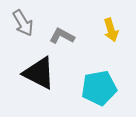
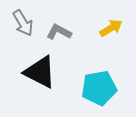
yellow arrow: moved 2 px up; rotated 105 degrees counterclockwise
gray L-shape: moved 3 px left, 4 px up
black triangle: moved 1 px right, 1 px up
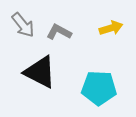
gray arrow: moved 2 px down; rotated 8 degrees counterclockwise
yellow arrow: rotated 15 degrees clockwise
cyan pentagon: rotated 12 degrees clockwise
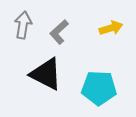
gray arrow: rotated 132 degrees counterclockwise
gray L-shape: rotated 70 degrees counterclockwise
black triangle: moved 6 px right, 2 px down
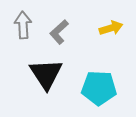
gray arrow: rotated 12 degrees counterclockwise
black triangle: rotated 30 degrees clockwise
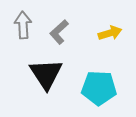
yellow arrow: moved 1 px left, 5 px down
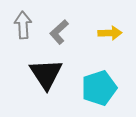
yellow arrow: rotated 15 degrees clockwise
cyan pentagon: rotated 20 degrees counterclockwise
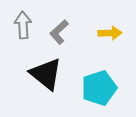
black triangle: rotated 18 degrees counterclockwise
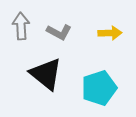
gray arrow: moved 2 px left, 1 px down
gray L-shape: rotated 110 degrees counterclockwise
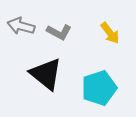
gray arrow: rotated 72 degrees counterclockwise
yellow arrow: rotated 55 degrees clockwise
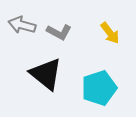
gray arrow: moved 1 px right, 1 px up
